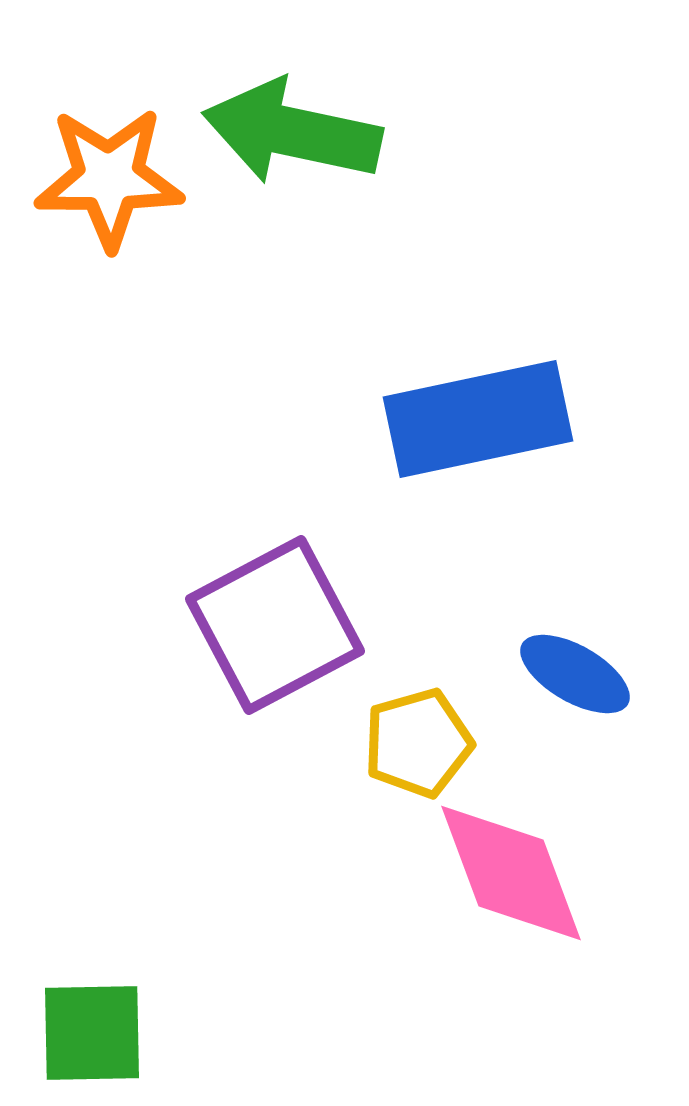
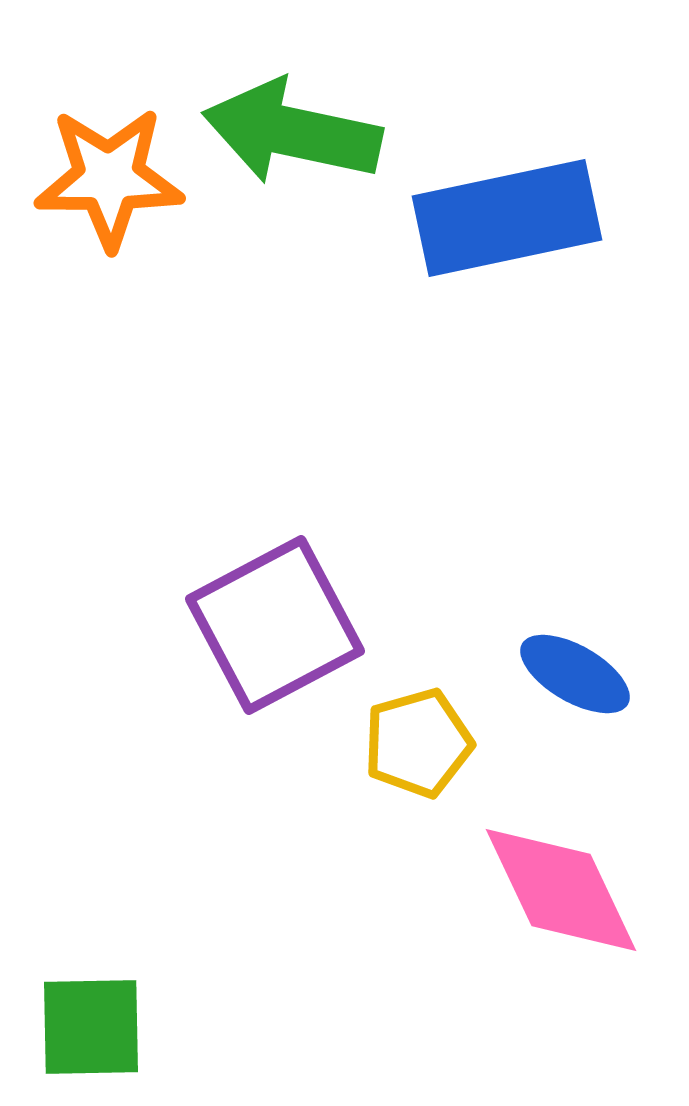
blue rectangle: moved 29 px right, 201 px up
pink diamond: moved 50 px right, 17 px down; rotated 5 degrees counterclockwise
green square: moved 1 px left, 6 px up
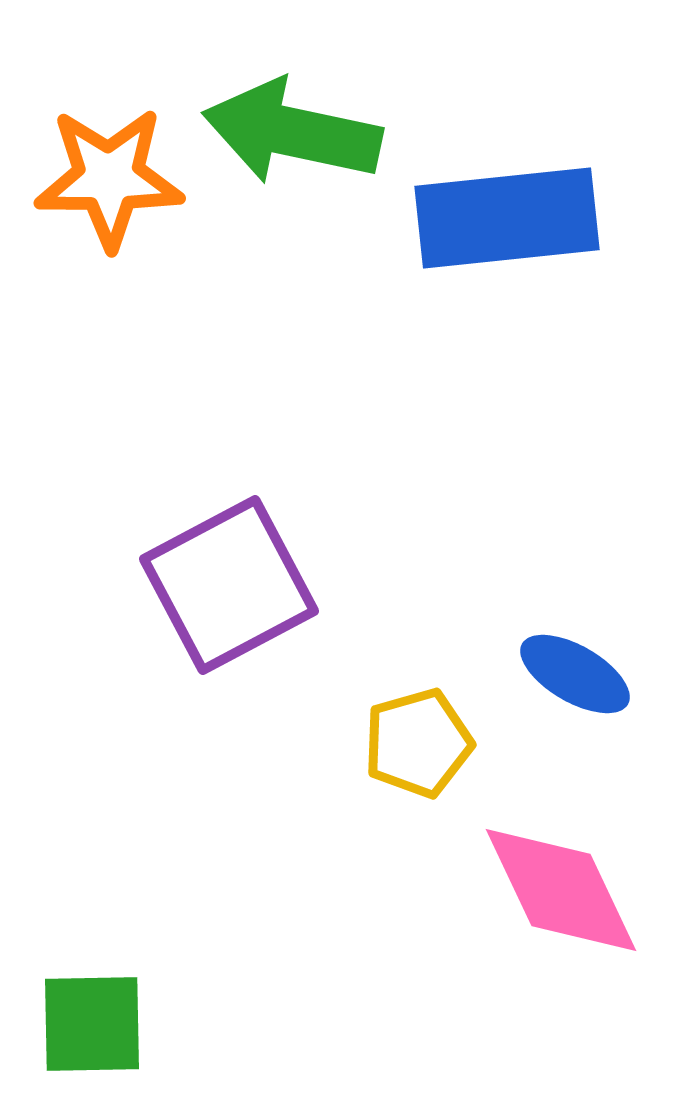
blue rectangle: rotated 6 degrees clockwise
purple square: moved 46 px left, 40 px up
green square: moved 1 px right, 3 px up
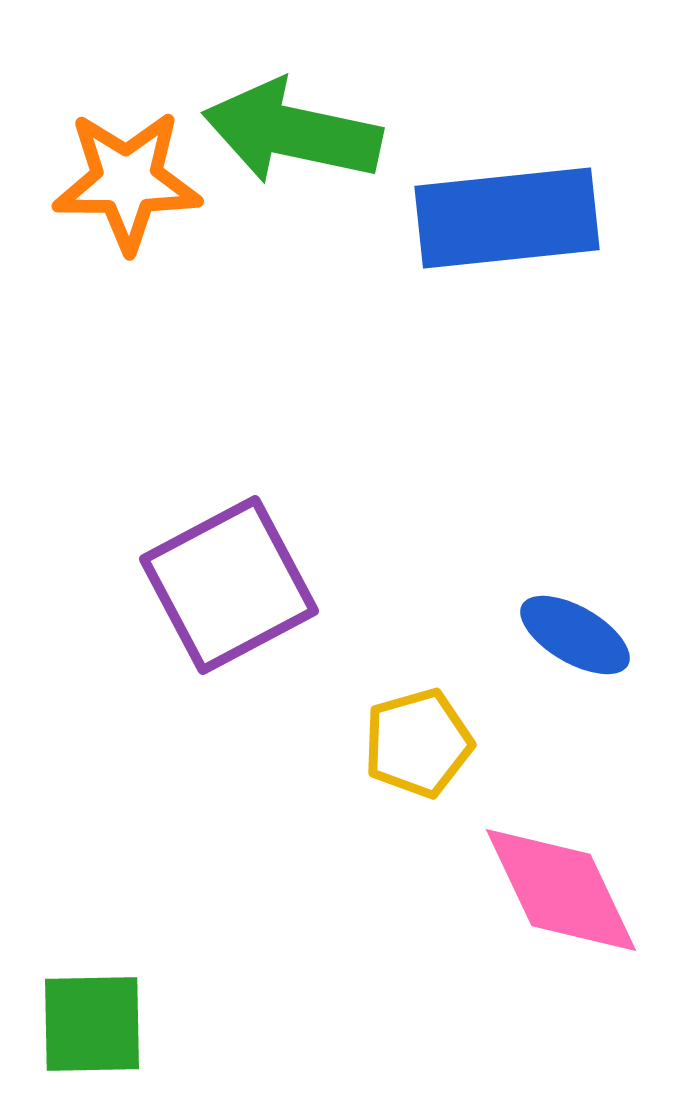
orange star: moved 18 px right, 3 px down
blue ellipse: moved 39 px up
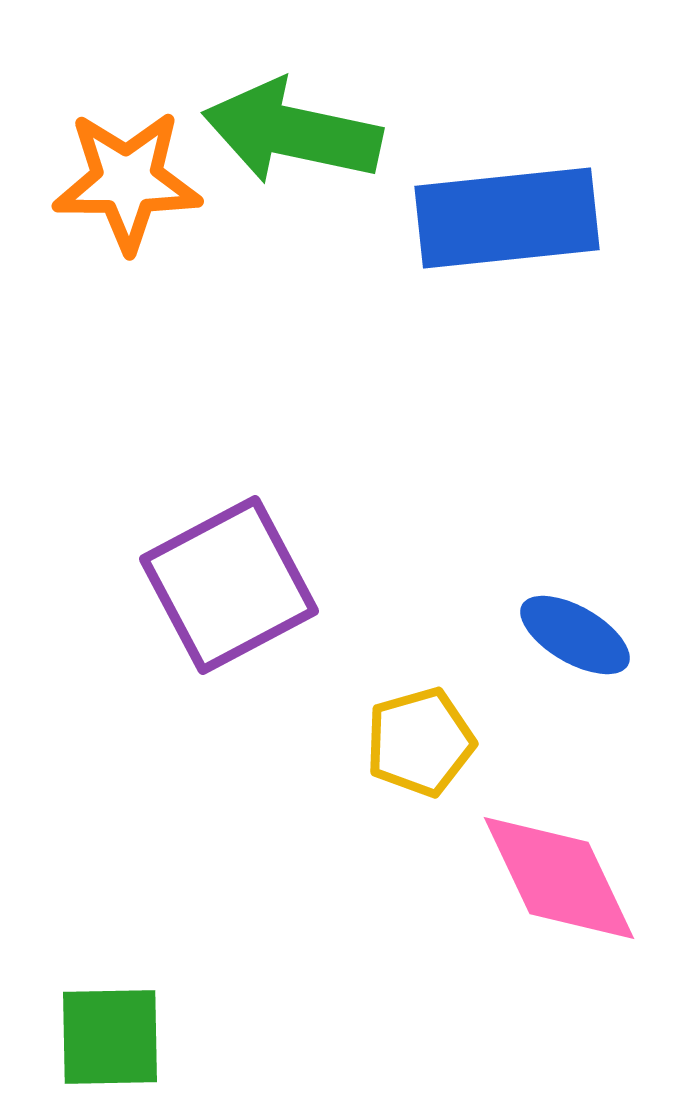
yellow pentagon: moved 2 px right, 1 px up
pink diamond: moved 2 px left, 12 px up
green square: moved 18 px right, 13 px down
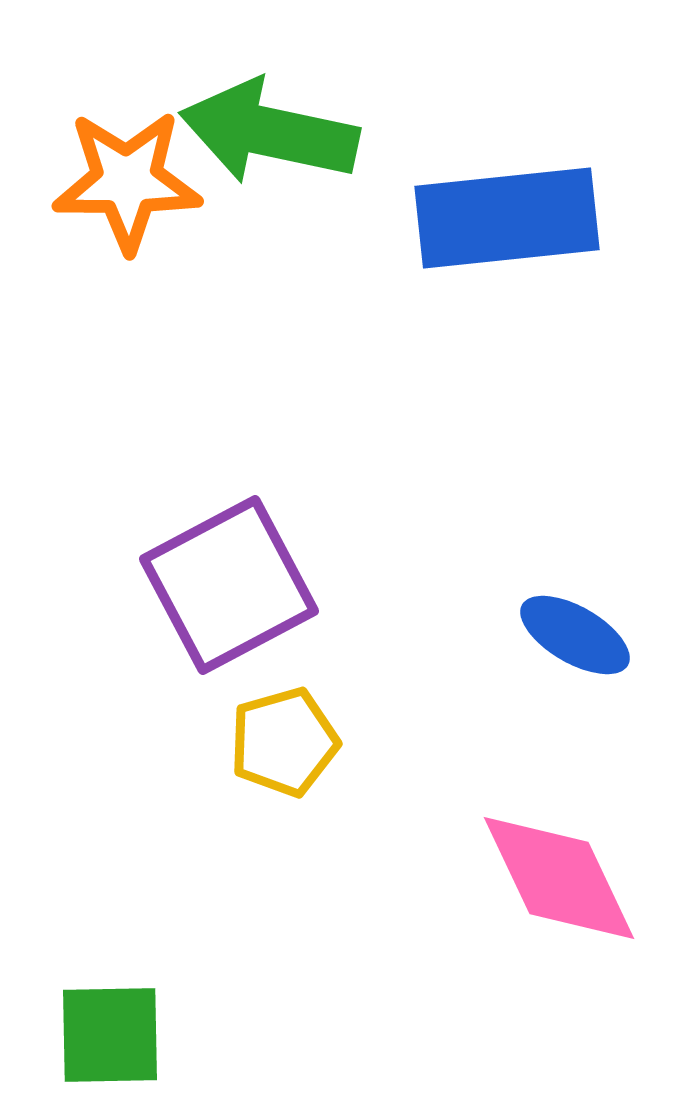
green arrow: moved 23 px left
yellow pentagon: moved 136 px left
green square: moved 2 px up
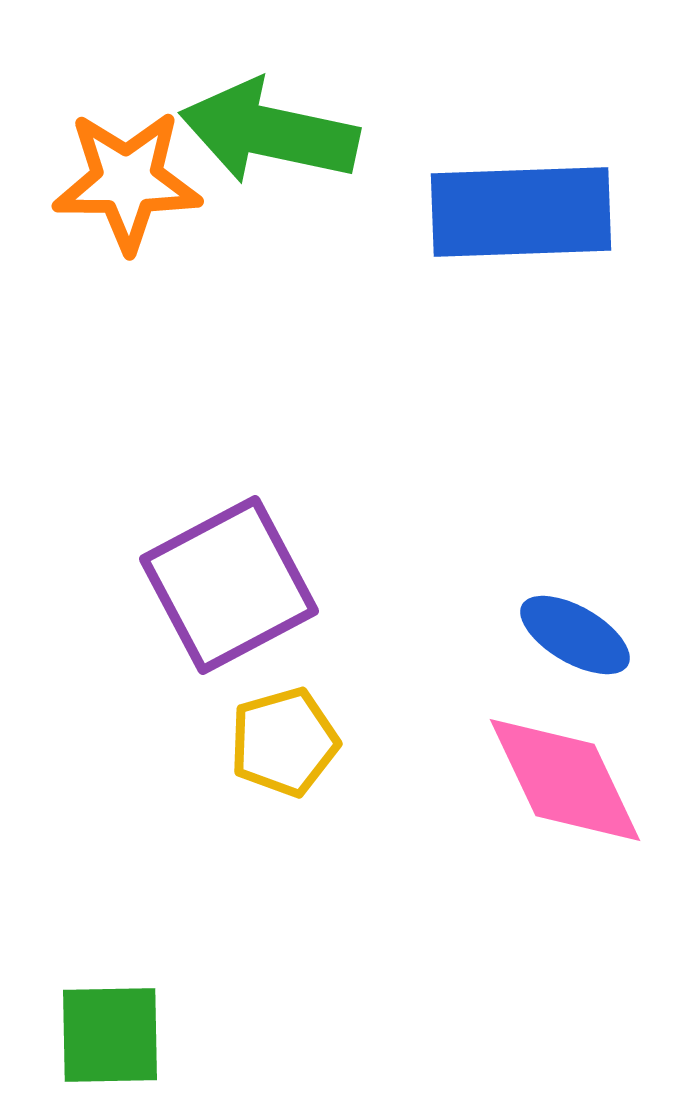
blue rectangle: moved 14 px right, 6 px up; rotated 4 degrees clockwise
pink diamond: moved 6 px right, 98 px up
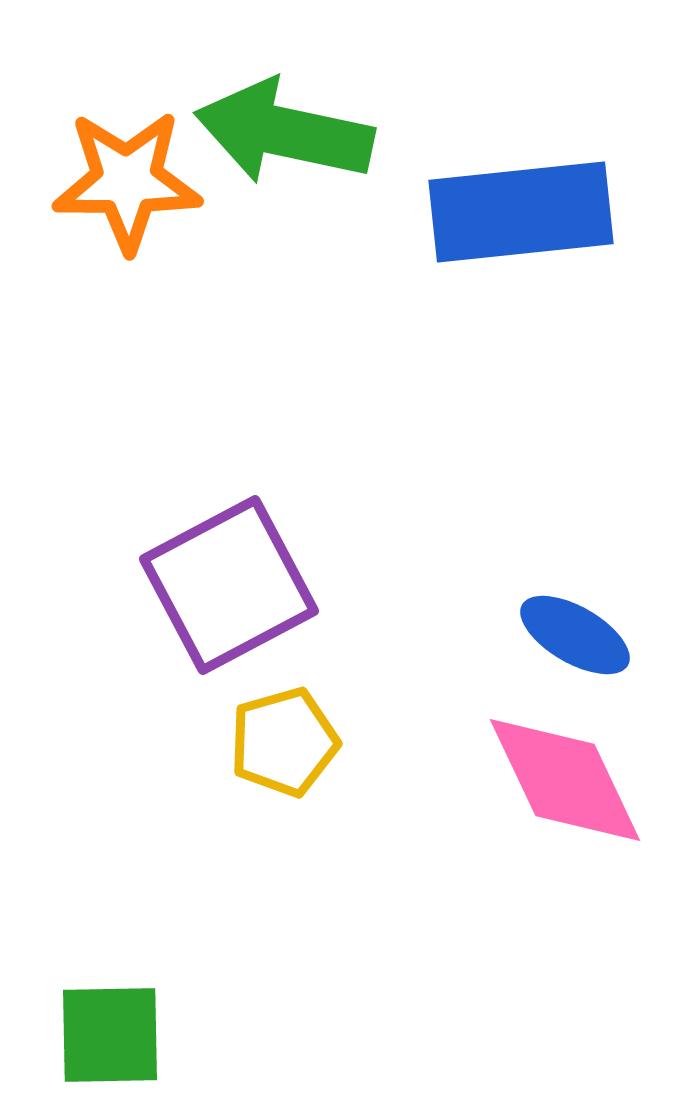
green arrow: moved 15 px right
blue rectangle: rotated 4 degrees counterclockwise
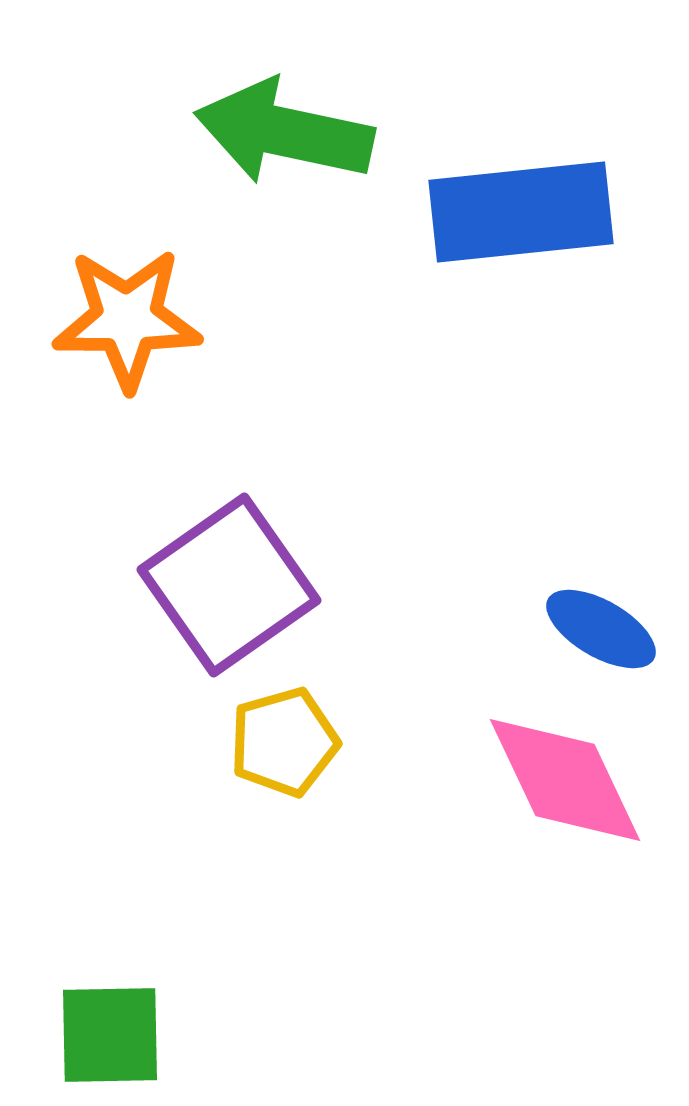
orange star: moved 138 px down
purple square: rotated 7 degrees counterclockwise
blue ellipse: moved 26 px right, 6 px up
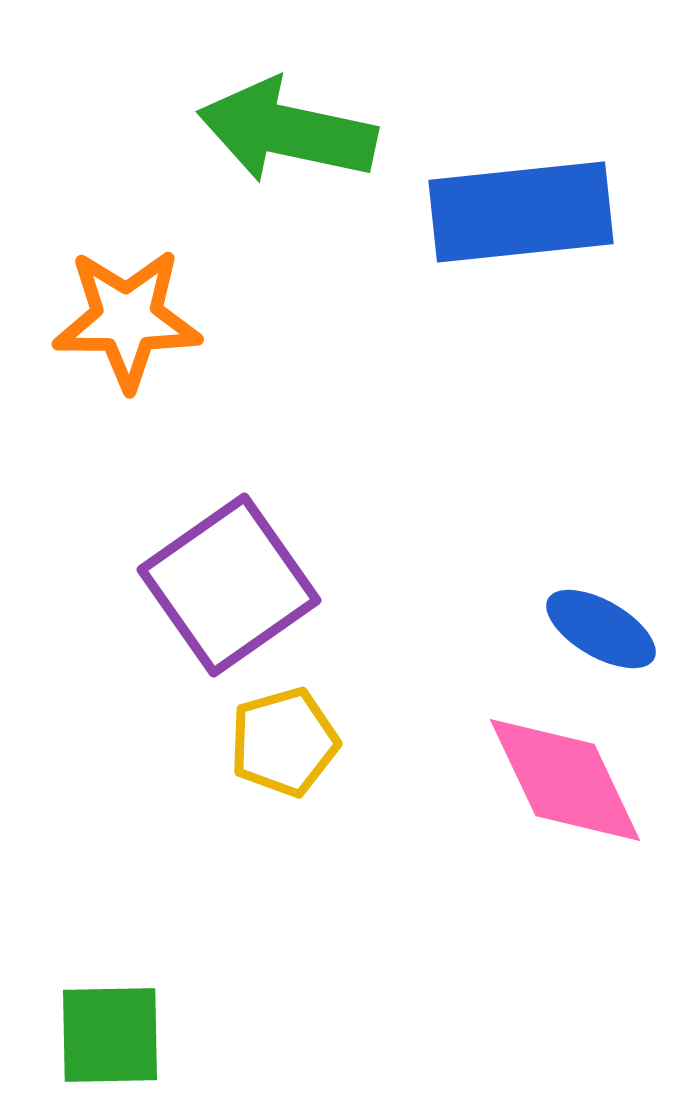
green arrow: moved 3 px right, 1 px up
